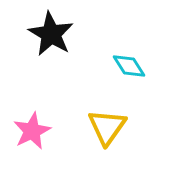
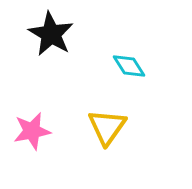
pink star: rotated 15 degrees clockwise
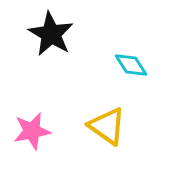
cyan diamond: moved 2 px right, 1 px up
yellow triangle: moved 1 px up; rotated 30 degrees counterclockwise
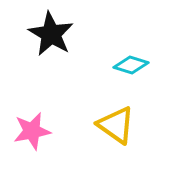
cyan diamond: rotated 40 degrees counterclockwise
yellow triangle: moved 9 px right, 1 px up
